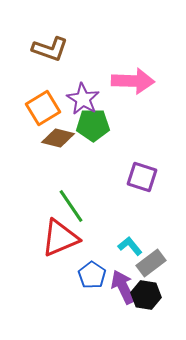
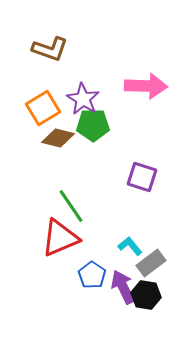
pink arrow: moved 13 px right, 5 px down
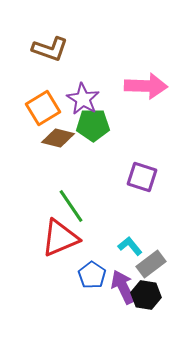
gray rectangle: moved 1 px down
